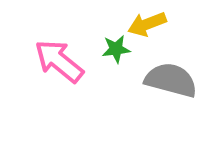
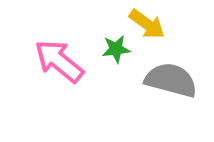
yellow arrow: rotated 123 degrees counterclockwise
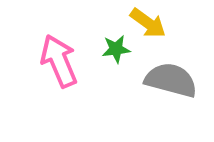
yellow arrow: moved 1 px right, 1 px up
pink arrow: rotated 28 degrees clockwise
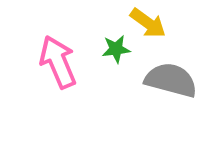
pink arrow: moved 1 px left, 1 px down
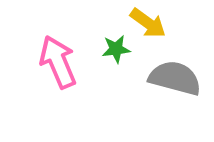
gray semicircle: moved 4 px right, 2 px up
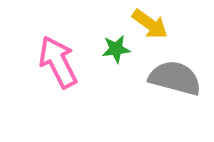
yellow arrow: moved 2 px right, 1 px down
pink arrow: rotated 4 degrees counterclockwise
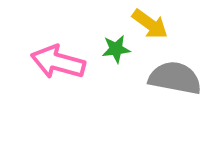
pink arrow: rotated 48 degrees counterclockwise
gray semicircle: rotated 4 degrees counterclockwise
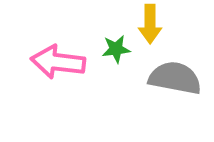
yellow arrow: rotated 54 degrees clockwise
pink arrow: rotated 8 degrees counterclockwise
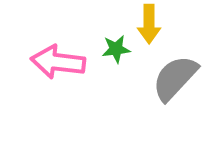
yellow arrow: moved 1 px left
gray semicircle: rotated 58 degrees counterclockwise
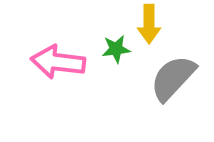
gray semicircle: moved 2 px left
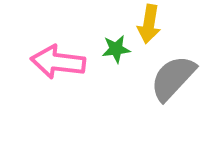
yellow arrow: rotated 9 degrees clockwise
